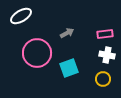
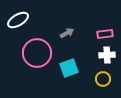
white ellipse: moved 3 px left, 4 px down
white cross: rotated 14 degrees counterclockwise
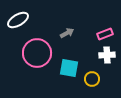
pink rectangle: rotated 14 degrees counterclockwise
cyan square: rotated 30 degrees clockwise
yellow circle: moved 11 px left
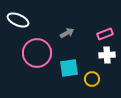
white ellipse: rotated 55 degrees clockwise
cyan square: rotated 18 degrees counterclockwise
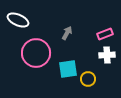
gray arrow: rotated 32 degrees counterclockwise
pink circle: moved 1 px left
cyan square: moved 1 px left, 1 px down
yellow circle: moved 4 px left
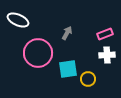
pink circle: moved 2 px right
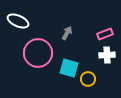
white ellipse: moved 1 px down
cyan square: moved 1 px right, 1 px up; rotated 24 degrees clockwise
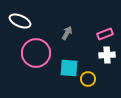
white ellipse: moved 2 px right
pink circle: moved 2 px left
cyan square: rotated 12 degrees counterclockwise
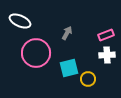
pink rectangle: moved 1 px right, 1 px down
cyan square: rotated 18 degrees counterclockwise
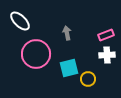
white ellipse: rotated 20 degrees clockwise
gray arrow: rotated 40 degrees counterclockwise
pink circle: moved 1 px down
